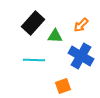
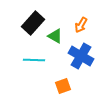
orange arrow: rotated 14 degrees counterclockwise
green triangle: rotated 28 degrees clockwise
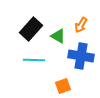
black rectangle: moved 2 px left, 6 px down
green triangle: moved 3 px right
blue cross: rotated 20 degrees counterclockwise
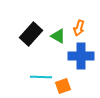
orange arrow: moved 2 px left, 3 px down; rotated 14 degrees counterclockwise
black rectangle: moved 5 px down
blue cross: rotated 10 degrees counterclockwise
cyan line: moved 7 px right, 17 px down
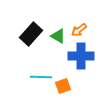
orange arrow: moved 2 px down; rotated 35 degrees clockwise
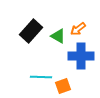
orange arrow: moved 1 px left, 1 px up
black rectangle: moved 3 px up
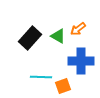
black rectangle: moved 1 px left, 7 px down
blue cross: moved 5 px down
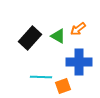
blue cross: moved 2 px left, 1 px down
